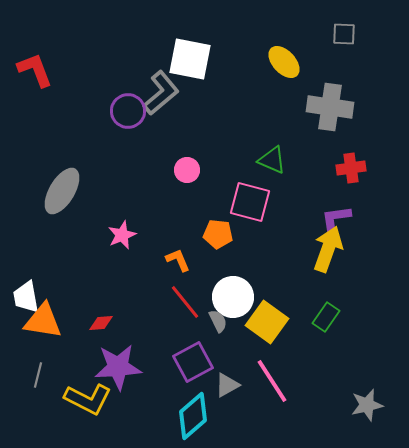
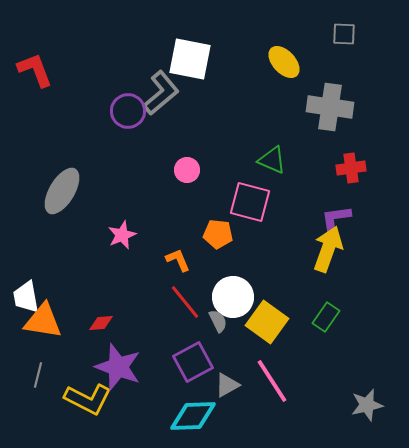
purple star: rotated 24 degrees clockwise
cyan diamond: rotated 39 degrees clockwise
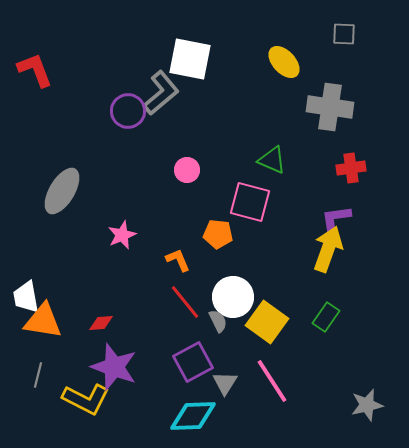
purple star: moved 4 px left
gray triangle: moved 2 px left, 2 px up; rotated 28 degrees counterclockwise
yellow L-shape: moved 2 px left
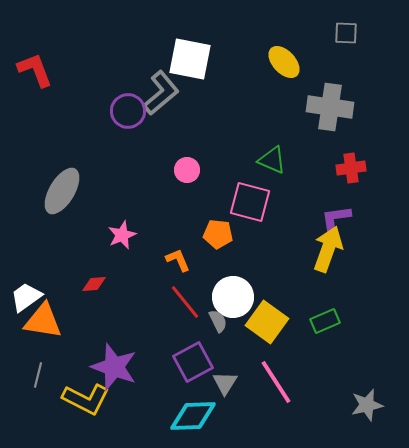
gray square: moved 2 px right, 1 px up
white trapezoid: rotated 64 degrees clockwise
green rectangle: moved 1 px left, 4 px down; rotated 32 degrees clockwise
red diamond: moved 7 px left, 39 px up
pink line: moved 4 px right, 1 px down
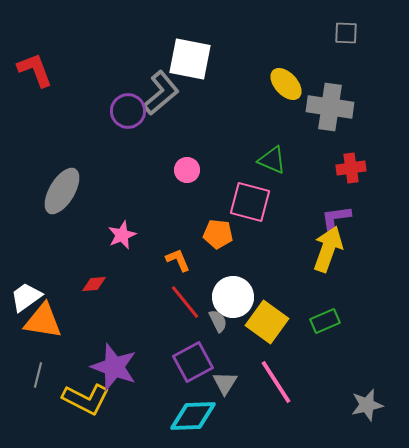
yellow ellipse: moved 2 px right, 22 px down
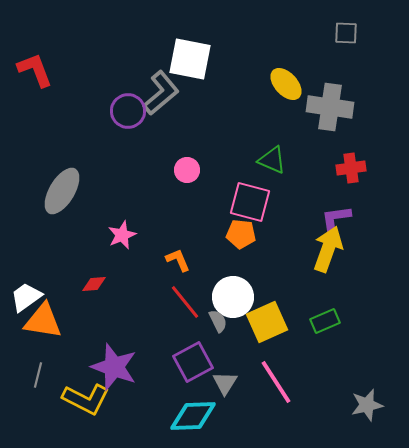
orange pentagon: moved 23 px right
yellow square: rotated 30 degrees clockwise
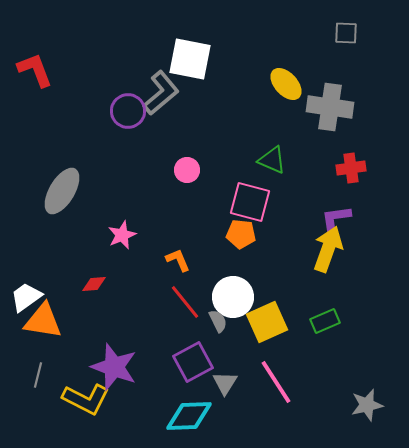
cyan diamond: moved 4 px left
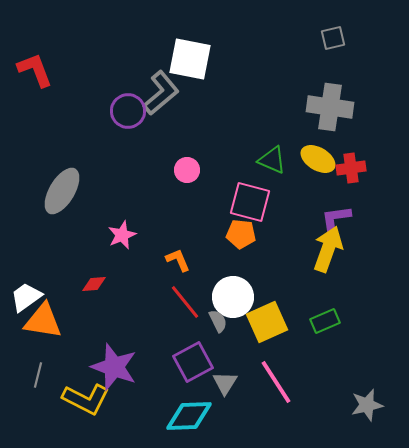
gray square: moved 13 px left, 5 px down; rotated 15 degrees counterclockwise
yellow ellipse: moved 32 px right, 75 px down; rotated 16 degrees counterclockwise
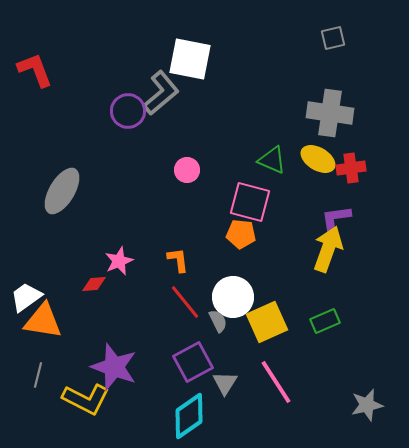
gray cross: moved 6 px down
pink star: moved 3 px left, 26 px down
orange L-shape: rotated 16 degrees clockwise
cyan diamond: rotated 33 degrees counterclockwise
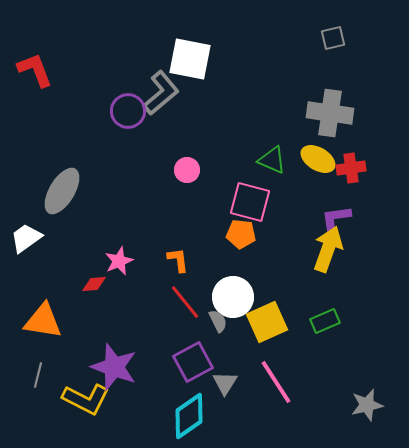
white trapezoid: moved 59 px up
